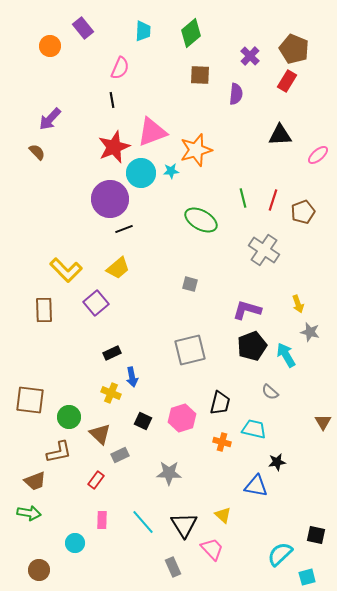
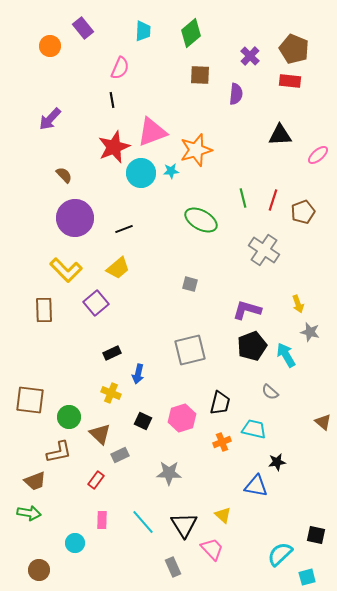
red rectangle at (287, 81): moved 3 px right; rotated 65 degrees clockwise
brown semicircle at (37, 152): moved 27 px right, 23 px down
purple circle at (110, 199): moved 35 px left, 19 px down
blue arrow at (132, 377): moved 6 px right, 3 px up; rotated 24 degrees clockwise
brown triangle at (323, 422): rotated 18 degrees counterclockwise
orange cross at (222, 442): rotated 36 degrees counterclockwise
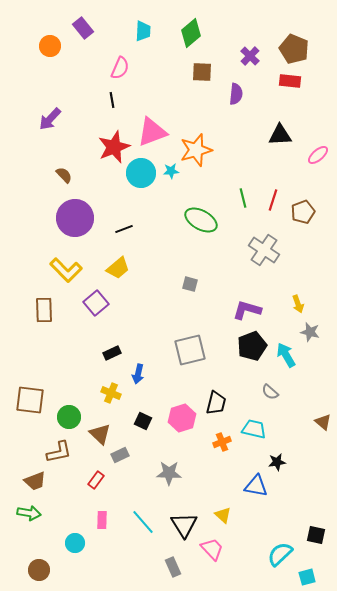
brown square at (200, 75): moved 2 px right, 3 px up
black trapezoid at (220, 403): moved 4 px left
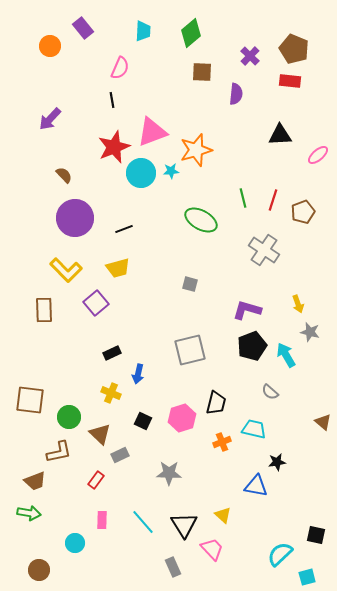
yellow trapezoid at (118, 268): rotated 25 degrees clockwise
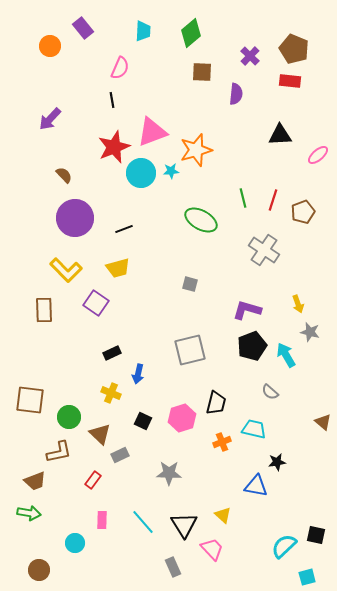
purple square at (96, 303): rotated 15 degrees counterclockwise
red rectangle at (96, 480): moved 3 px left
cyan semicircle at (280, 554): moved 4 px right, 8 px up
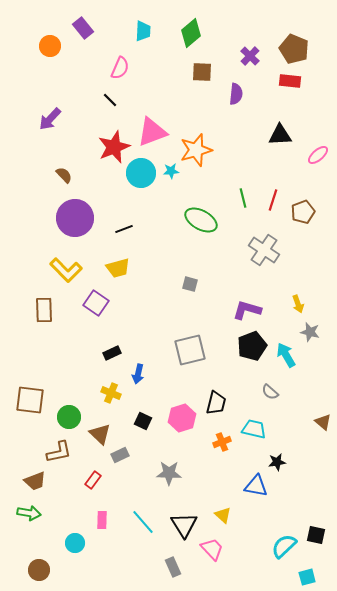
black line at (112, 100): moved 2 px left; rotated 35 degrees counterclockwise
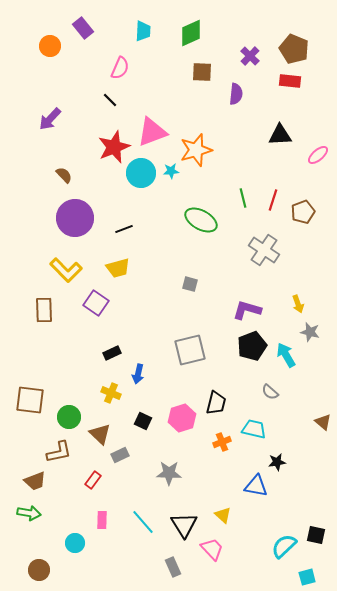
green diamond at (191, 33): rotated 16 degrees clockwise
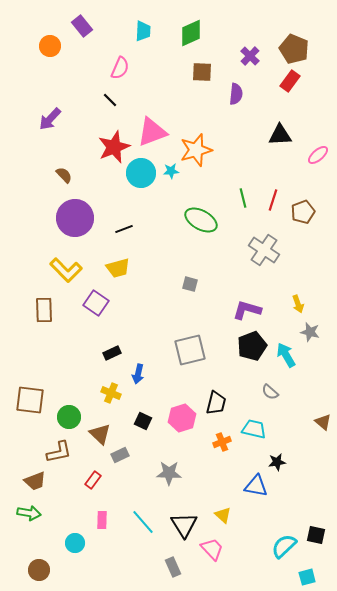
purple rectangle at (83, 28): moved 1 px left, 2 px up
red rectangle at (290, 81): rotated 60 degrees counterclockwise
